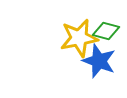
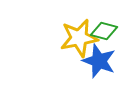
green diamond: moved 2 px left
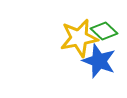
green diamond: rotated 28 degrees clockwise
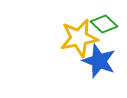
green diamond: moved 7 px up
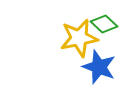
blue star: moved 6 px down
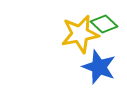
yellow star: moved 1 px right, 4 px up
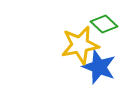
yellow star: moved 11 px down
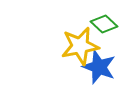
yellow star: moved 1 px down
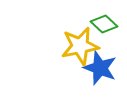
blue star: moved 1 px right, 1 px down
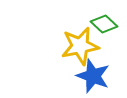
blue star: moved 7 px left, 8 px down
